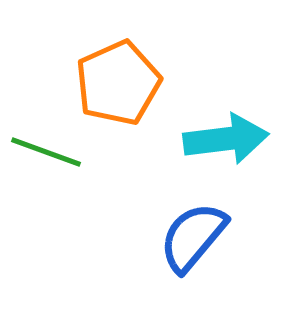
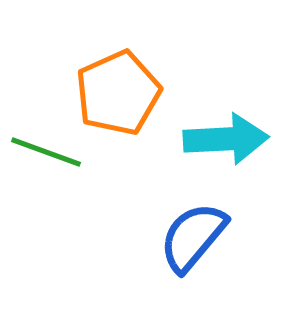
orange pentagon: moved 10 px down
cyan arrow: rotated 4 degrees clockwise
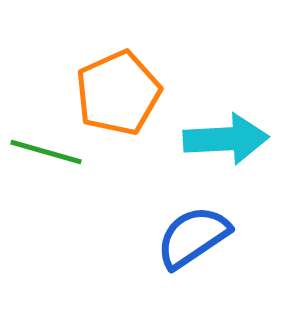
green line: rotated 4 degrees counterclockwise
blue semicircle: rotated 16 degrees clockwise
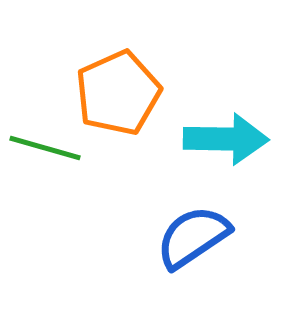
cyan arrow: rotated 4 degrees clockwise
green line: moved 1 px left, 4 px up
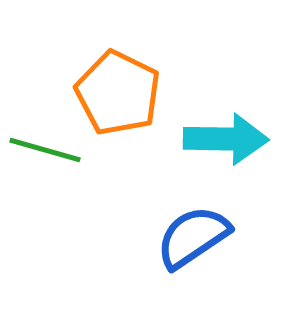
orange pentagon: rotated 22 degrees counterclockwise
green line: moved 2 px down
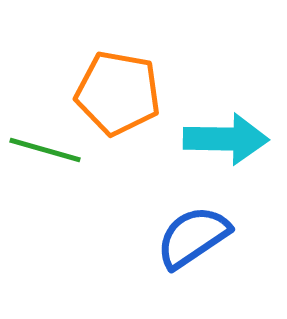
orange pentagon: rotated 16 degrees counterclockwise
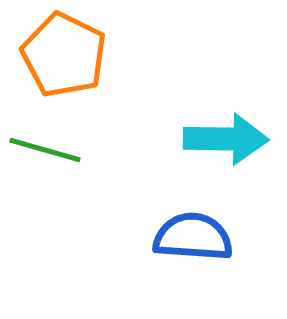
orange pentagon: moved 54 px left, 38 px up; rotated 16 degrees clockwise
blue semicircle: rotated 38 degrees clockwise
